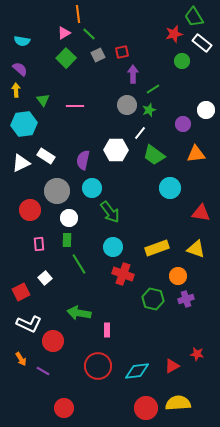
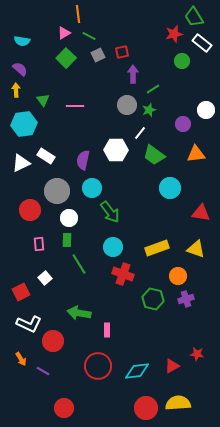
green line at (89, 34): moved 2 px down; rotated 16 degrees counterclockwise
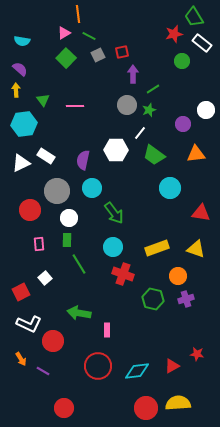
green arrow at (110, 212): moved 4 px right, 1 px down
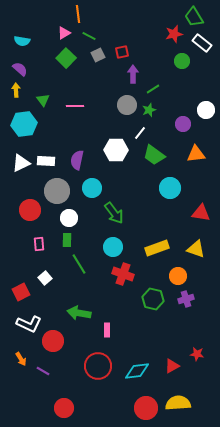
white rectangle at (46, 156): moved 5 px down; rotated 30 degrees counterclockwise
purple semicircle at (83, 160): moved 6 px left
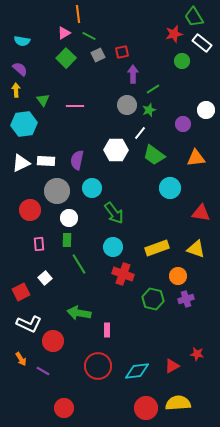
orange triangle at (196, 154): moved 4 px down
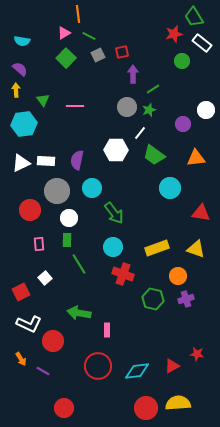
gray circle at (127, 105): moved 2 px down
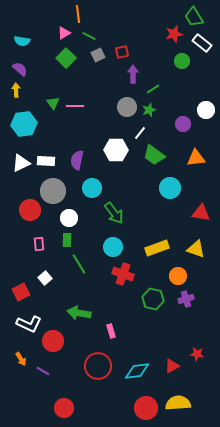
green triangle at (43, 100): moved 10 px right, 3 px down
gray circle at (57, 191): moved 4 px left
pink rectangle at (107, 330): moved 4 px right, 1 px down; rotated 16 degrees counterclockwise
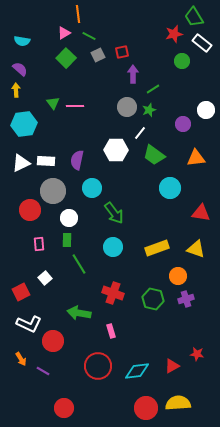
red cross at (123, 274): moved 10 px left, 19 px down
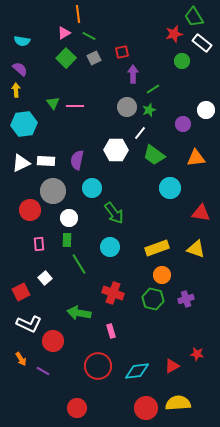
gray square at (98, 55): moved 4 px left, 3 px down
cyan circle at (113, 247): moved 3 px left
orange circle at (178, 276): moved 16 px left, 1 px up
red circle at (64, 408): moved 13 px right
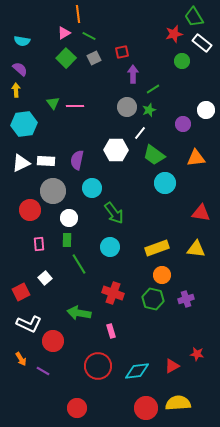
cyan circle at (170, 188): moved 5 px left, 5 px up
yellow triangle at (196, 249): rotated 12 degrees counterclockwise
